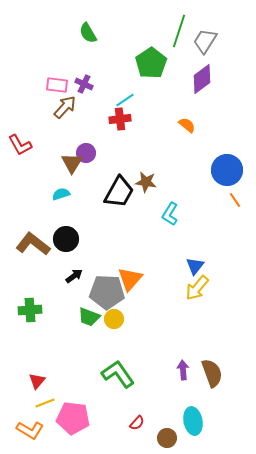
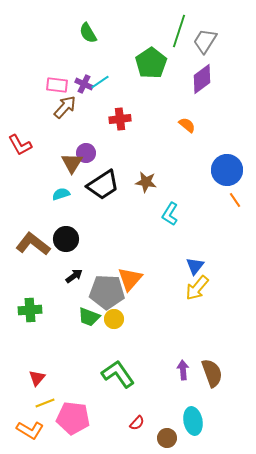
cyan line: moved 25 px left, 18 px up
black trapezoid: moved 16 px left, 7 px up; rotated 28 degrees clockwise
red triangle: moved 3 px up
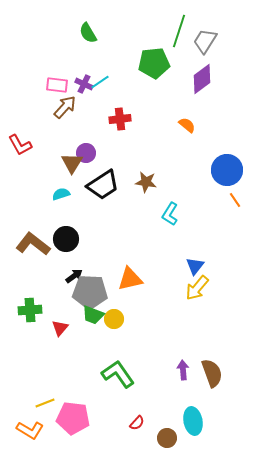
green pentagon: moved 3 px right; rotated 28 degrees clockwise
orange triangle: rotated 36 degrees clockwise
gray pentagon: moved 17 px left
green trapezoid: moved 4 px right, 2 px up
red triangle: moved 23 px right, 50 px up
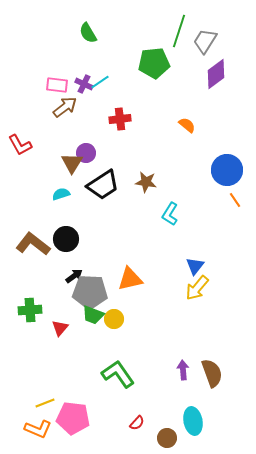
purple diamond: moved 14 px right, 5 px up
brown arrow: rotated 10 degrees clockwise
orange L-shape: moved 8 px right, 1 px up; rotated 8 degrees counterclockwise
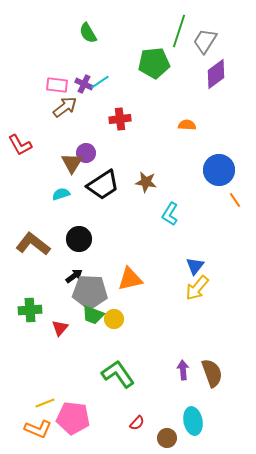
orange semicircle: rotated 36 degrees counterclockwise
blue circle: moved 8 px left
black circle: moved 13 px right
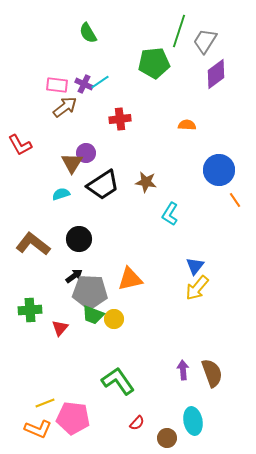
green L-shape: moved 7 px down
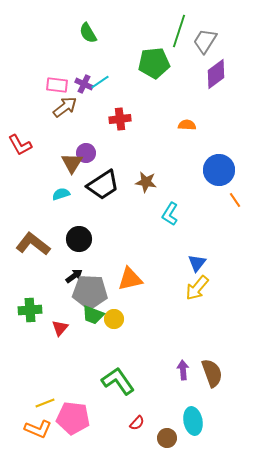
blue triangle: moved 2 px right, 3 px up
